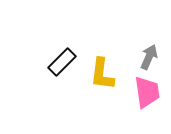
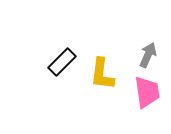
gray arrow: moved 1 px left, 2 px up
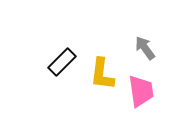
gray arrow: moved 3 px left, 7 px up; rotated 60 degrees counterclockwise
pink trapezoid: moved 6 px left, 1 px up
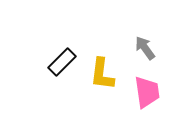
pink trapezoid: moved 6 px right, 1 px down
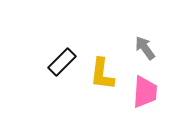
pink trapezoid: moved 2 px left; rotated 12 degrees clockwise
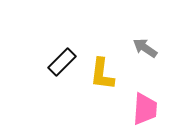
gray arrow: rotated 20 degrees counterclockwise
pink trapezoid: moved 17 px down
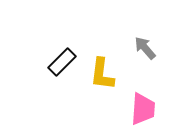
gray arrow: rotated 15 degrees clockwise
pink trapezoid: moved 2 px left
